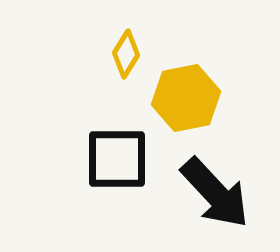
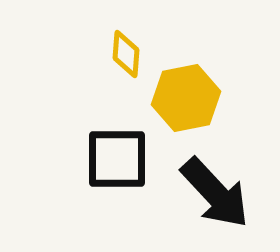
yellow diamond: rotated 27 degrees counterclockwise
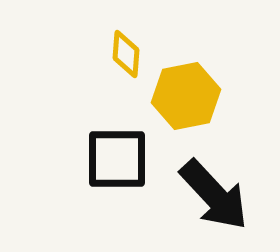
yellow hexagon: moved 2 px up
black arrow: moved 1 px left, 2 px down
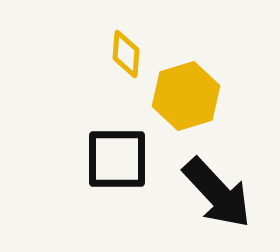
yellow hexagon: rotated 6 degrees counterclockwise
black arrow: moved 3 px right, 2 px up
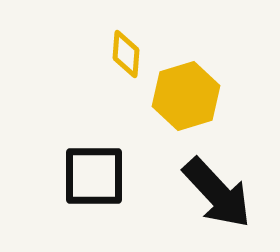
black square: moved 23 px left, 17 px down
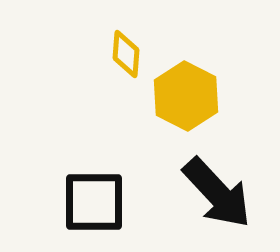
yellow hexagon: rotated 16 degrees counterclockwise
black square: moved 26 px down
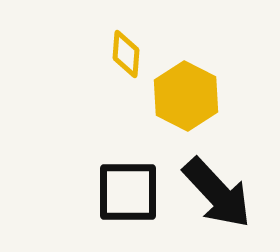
black square: moved 34 px right, 10 px up
